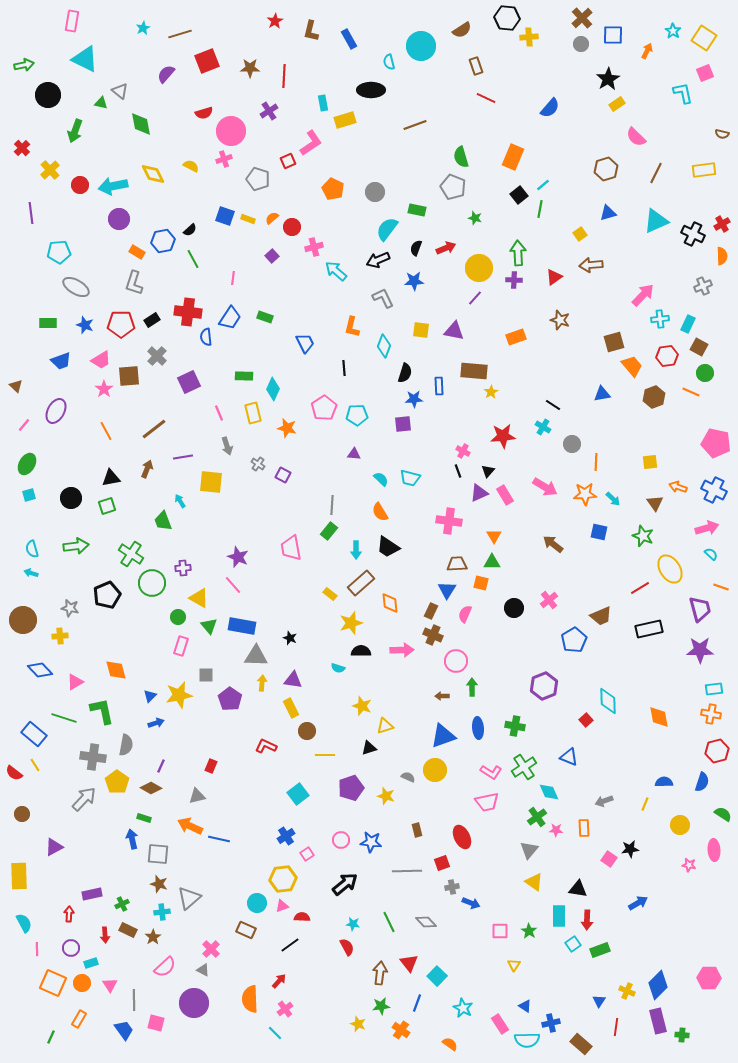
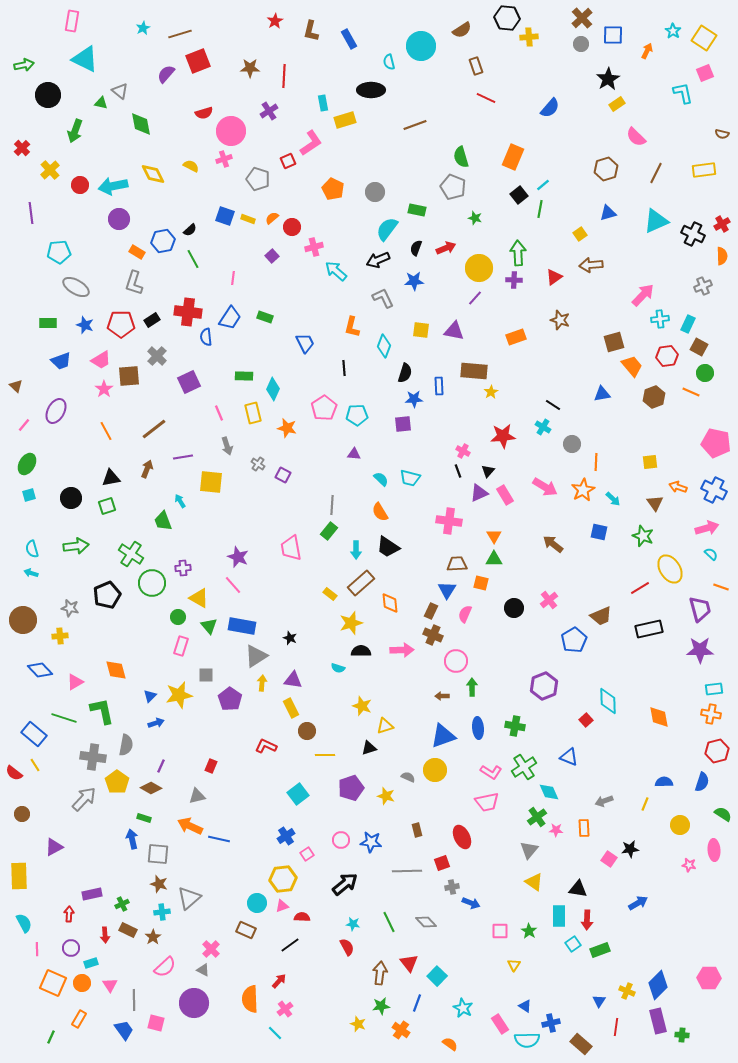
red square at (207, 61): moved 9 px left
orange star at (585, 494): moved 2 px left, 4 px up; rotated 25 degrees counterclockwise
green triangle at (492, 562): moved 2 px right, 3 px up
gray triangle at (256, 656): rotated 35 degrees counterclockwise
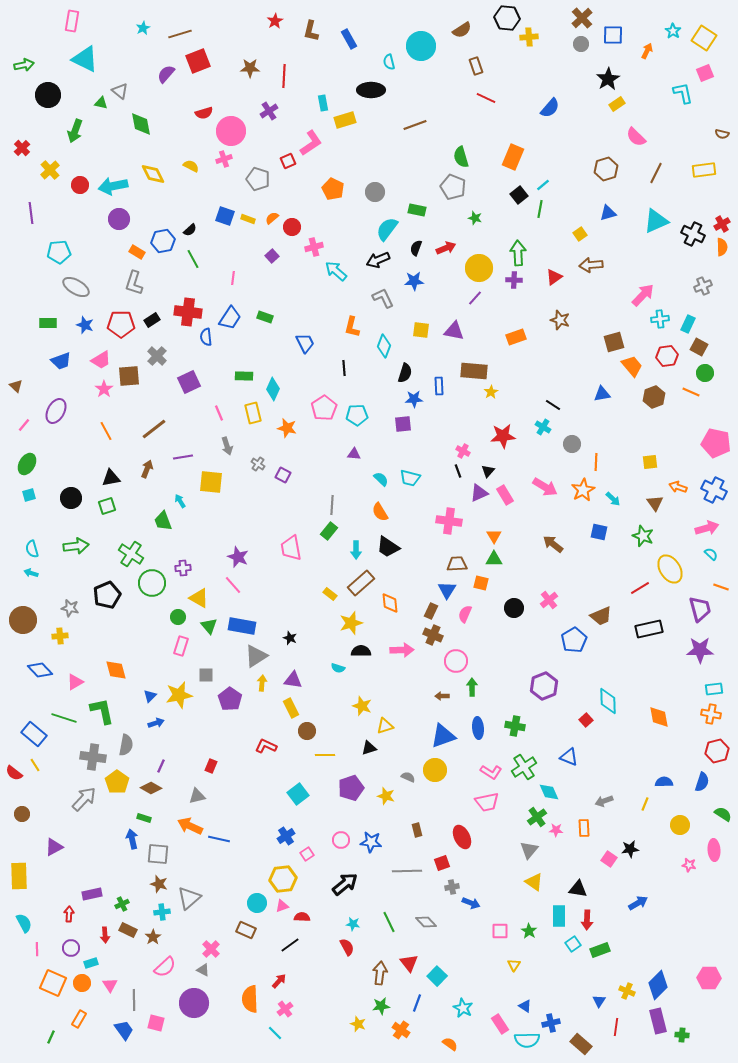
orange semicircle at (722, 256): moved 9 px up
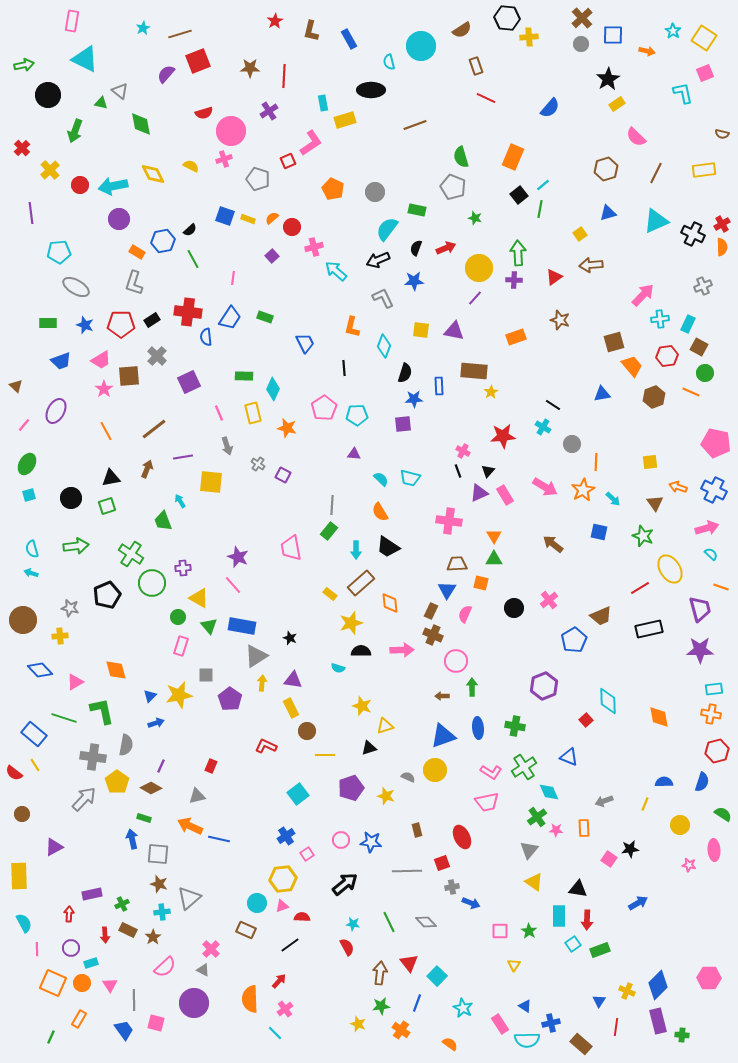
orange arrow at (647, 51): rotated 77 degrees clockwise
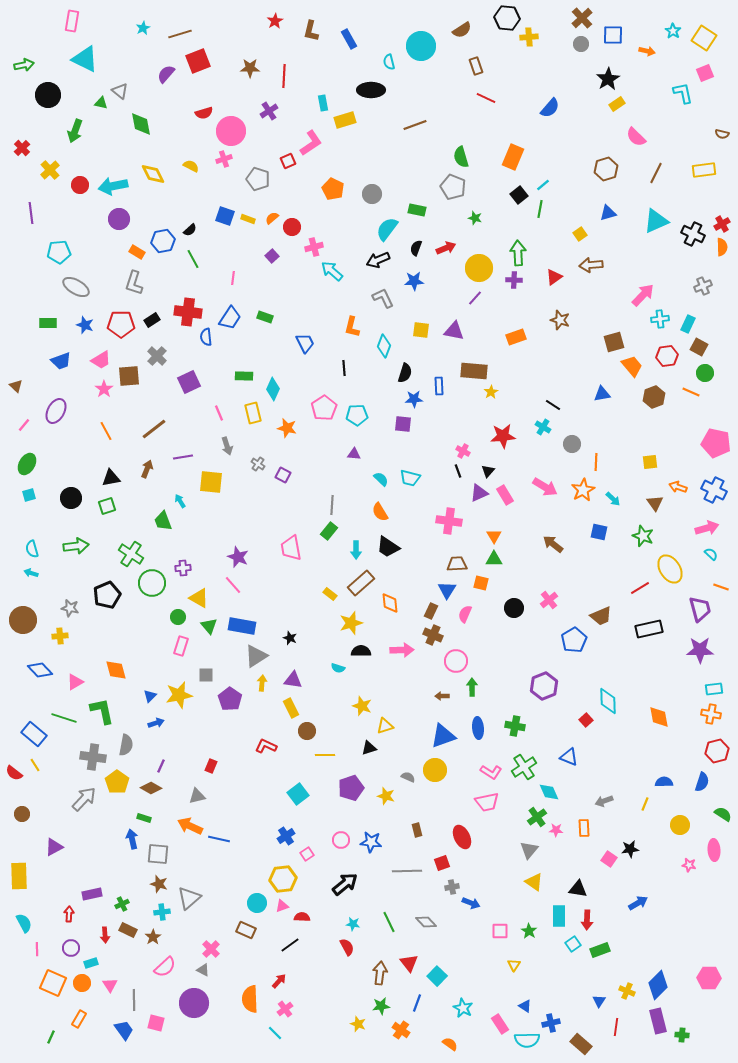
gray circle at (375, 192): moved 3 px left, 2 px down
cyan arrow at (336, 271): moved 4 px left
purple square at (403, 424): rotated 12 degrees clockwise
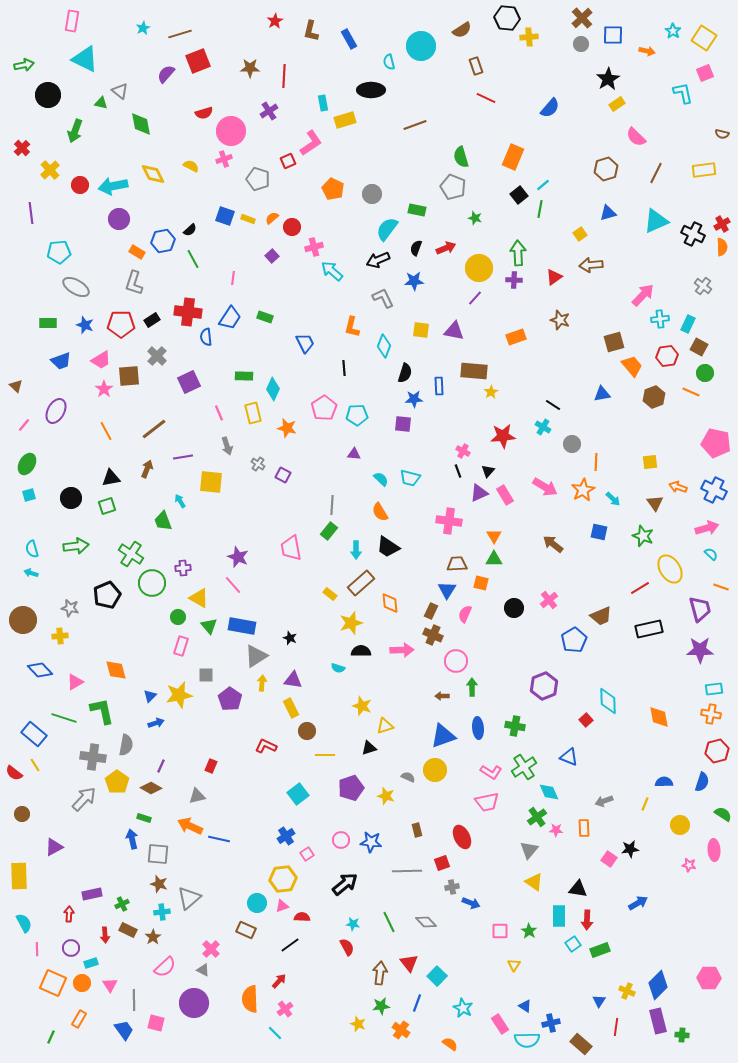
gray cross at (703, 286): rotated 30 degrees counterclockwise
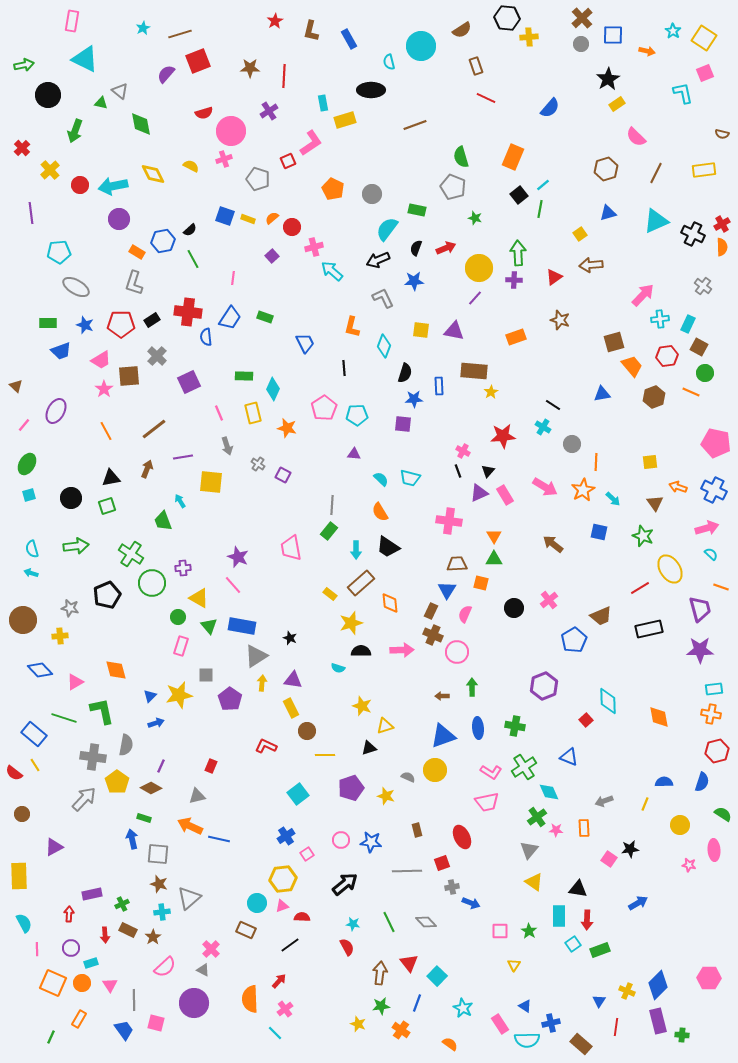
blue trapezoid at (61, 361): moved 10 px up
pink circle at (456, 661): moved 1 px right, 9 px up
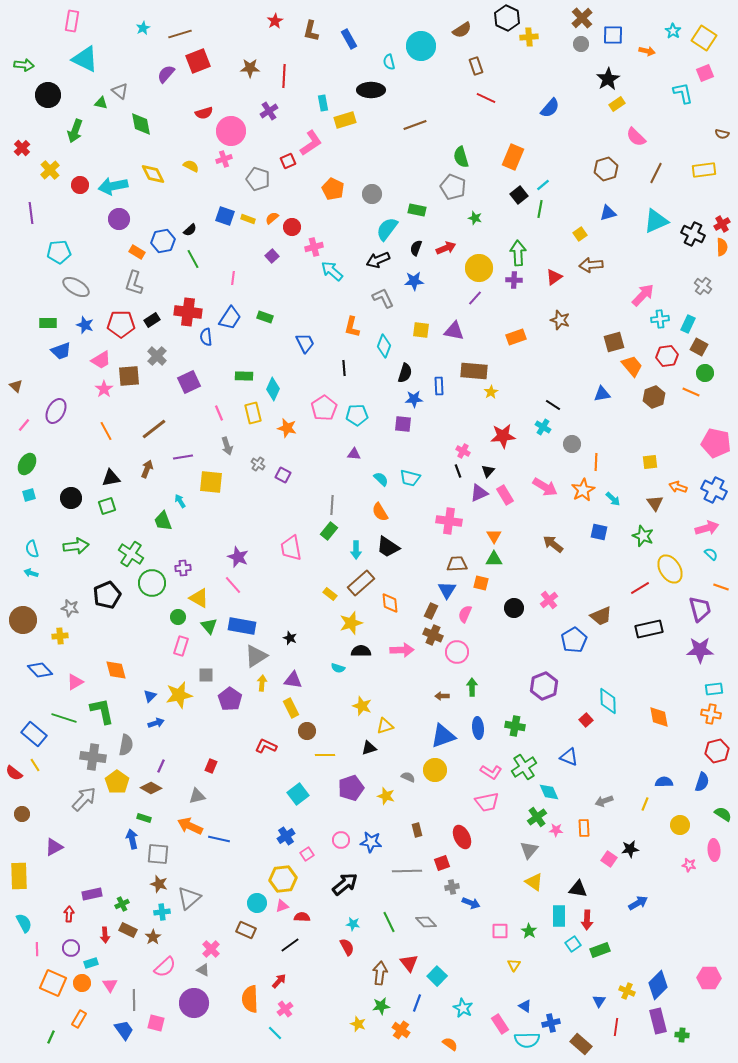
black hexagon at (507, 18): rotated 20 degrees clockwise
green arrow at (24, 65): rotated 18 degrees clockwise
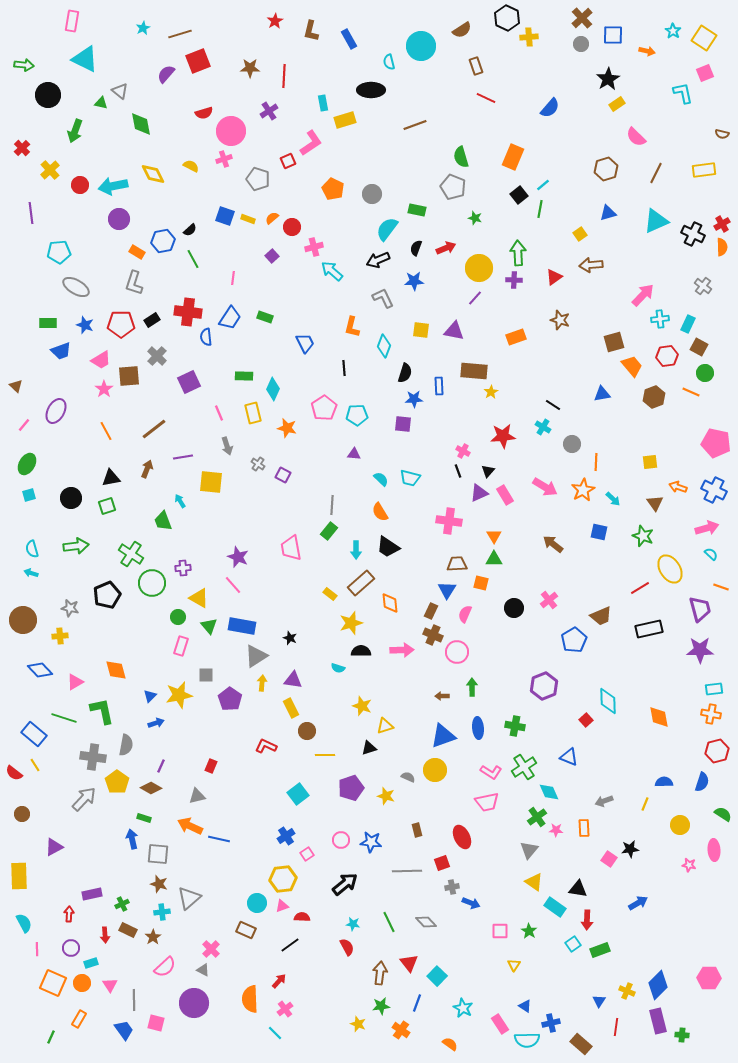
cyan rectangle at (559, 916): moved 4 px left, 9 px up; rotated 55 degrees counterclockwise
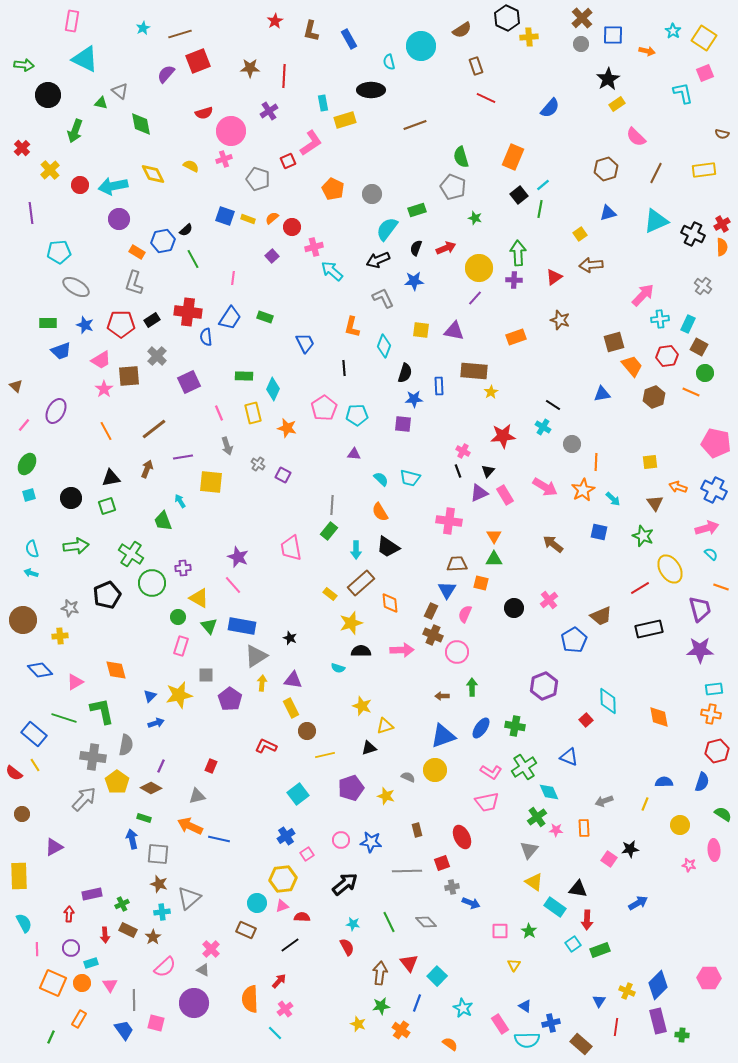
green rectangle at (417, 210): rotated 30 degrees counterclockwise
black semicircle at (190, 230): moved 4 px left
blue ellipse at (478, 728): moved 3 px right; rotated 40 degrees clockwise
yellow line at (325, 755): rotated 12 degrees counterclockwise
